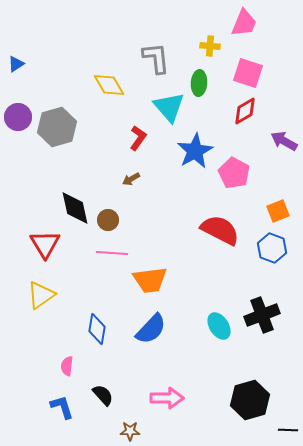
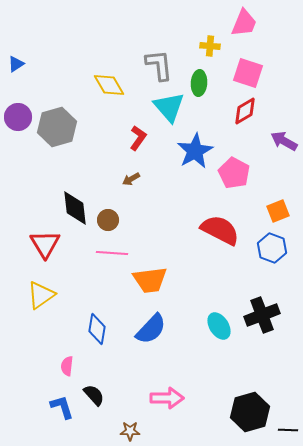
gray L-shape: moved 3 px right, 7 px down
black diamond: rotated 6 degrees clockwise
black semicircle: moved 9 px left
black hexagon: moved 12 px down
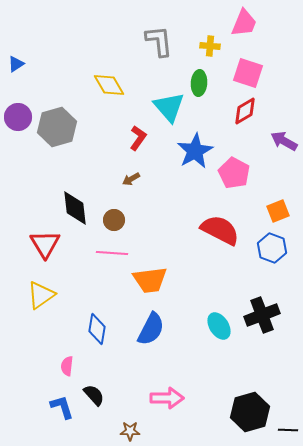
gray L-shape: moved 24 px up
brown circle: moved 6 px right
blue semicircle: rotated 16 degrees counterclockwise
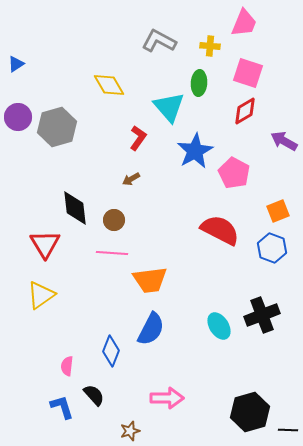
gray L-shape: rotated 56 degrees counterclockwise
blue diamond: moved 14 px right, 22 px down; rotated 12 degrees clockwise
brown star: rotated 18 degrees counterclockwise
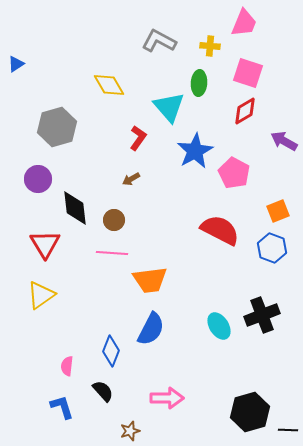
purple circle: moved 20 px right, 62 px down
black semicircle: moved 9 px right, 4 px up
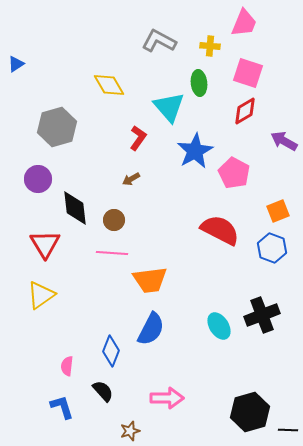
green ellipse: rotated 10 degrees counterclockwise
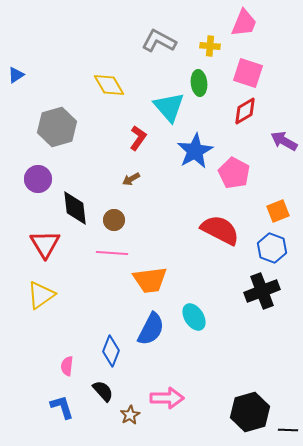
blue triangle: moved 11 px down
black cross: moved 24 px up
cyan ellipse: moved 25 px left, 9 px up
brown star: moved 16 px up; rotated 12 degrees counterclockwise
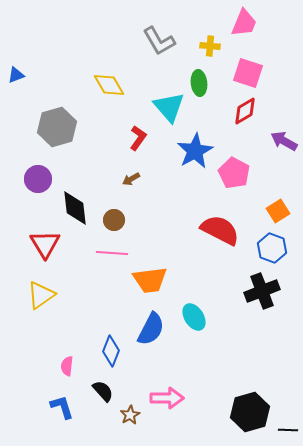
gray L-shape: rotated 148 degrees counterclockwise
blue triangle: rotated 12 degrees clockwise
orange square: rotated 10 degrees counterclockwise
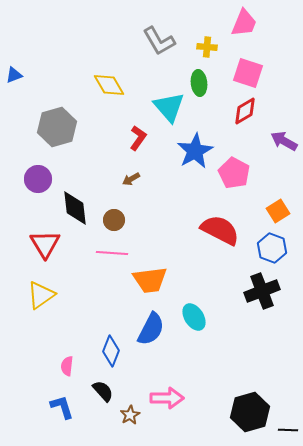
yellow cross: moved 3 px left, 1 px down
blue triangle: moved 2 px left
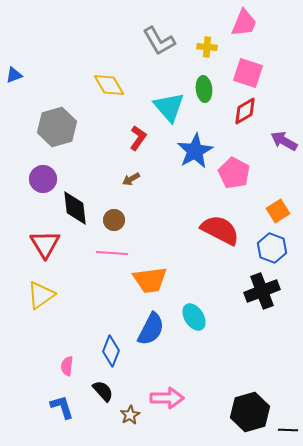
green ellipse: moved 5 px right, 6 px down
purple circle: moved 5 px right
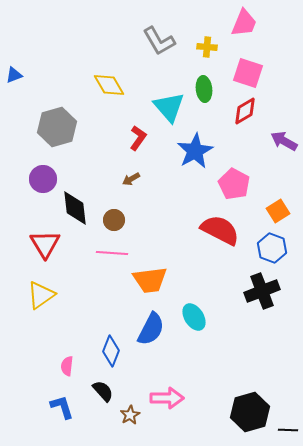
pink pentagon: moved 11 px down
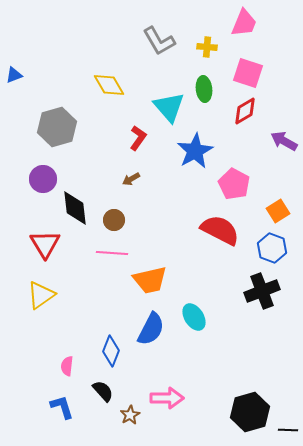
orange trapezoid: rotated 6 degrees counterclockwise
